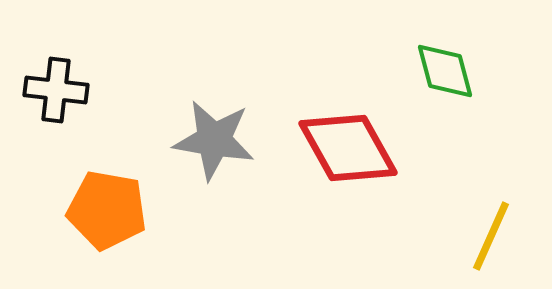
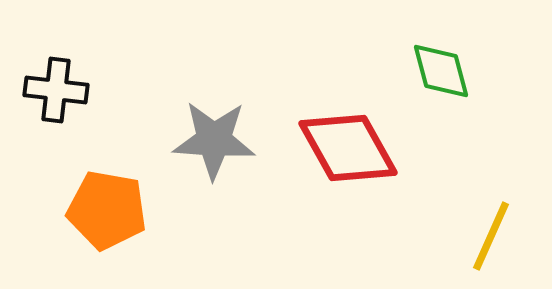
green diamond: moved 4 px left
gray star: rotated 6 degrees counterclockwise
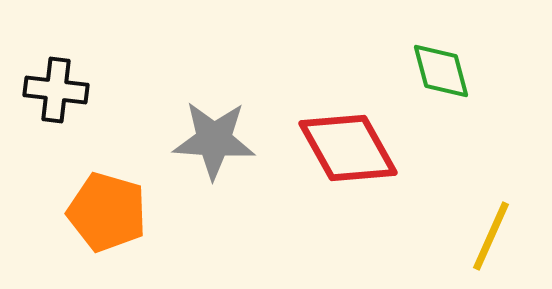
orange pentagon: moved 2 px down; rotated 6 degrees clockwise
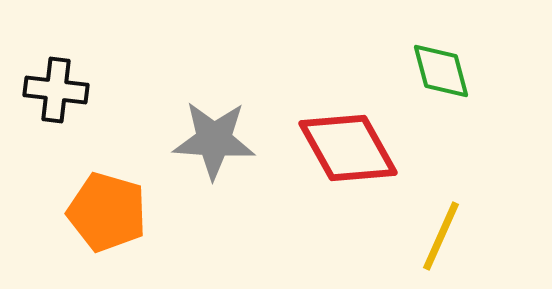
yellow line: moved 50 px left
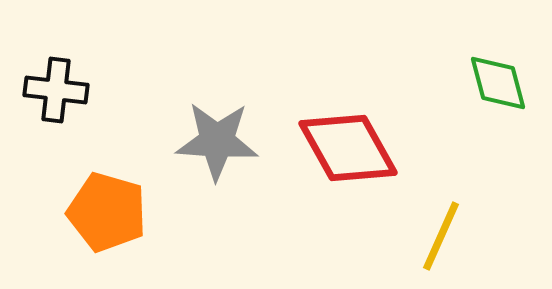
green diamond: moved 57 px right, 12 px down
gray star: moved 3 px right, 1 px down
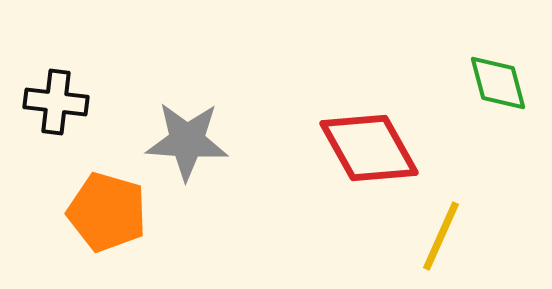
black cross: moved 12 px down
gray star: moved 30 px left
red diamond: moved 21 px right
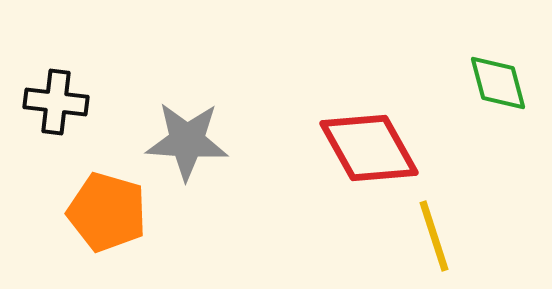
yellow line: moved 7 px left; rotated 42 degrees counterclockwise
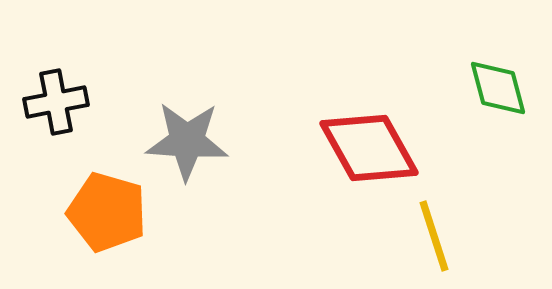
green diamond: moved 5 px down
black cross: rotated 18 degrees counterclockwise
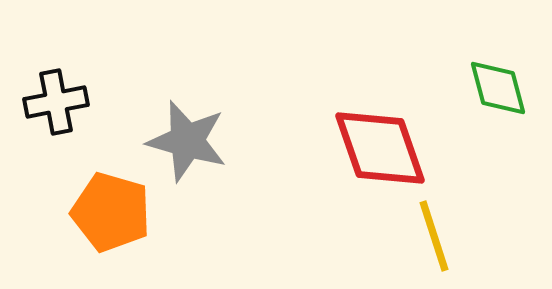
gray star: rotated 12 degrees clockwise
red diamond: moved 11 px right; rotated 10 degrees clockwise
orange pentagon: moved 4 px right
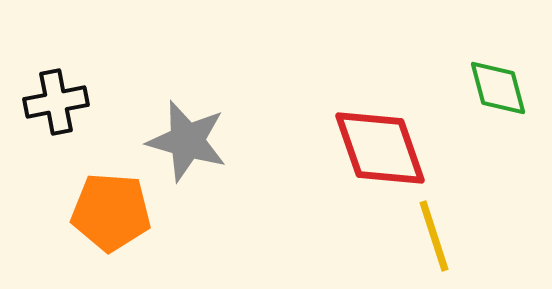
orange pentagon: rotated 12 degrees counterclockwise
